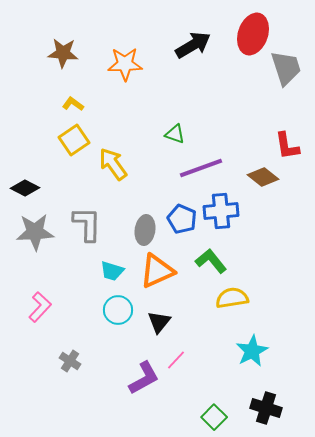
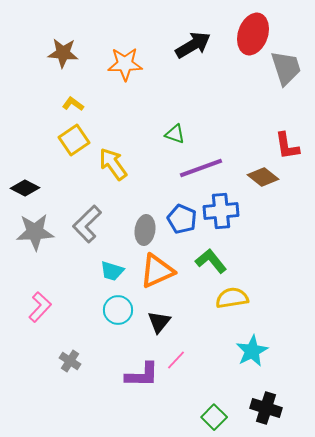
gray L-shape: rotated 135 degrees counterclockwise
purple L-shape: moved 2 px left, 3 px up; rotated 30 degrees clockwise
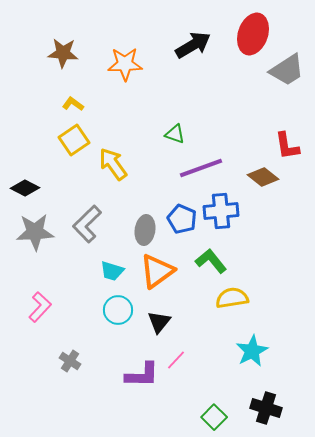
gray trapezoid: moved 1 px right, 2 px down; rotated 75 degrees clockwise
orange triangle: rotated 12 degrees counterclockwise
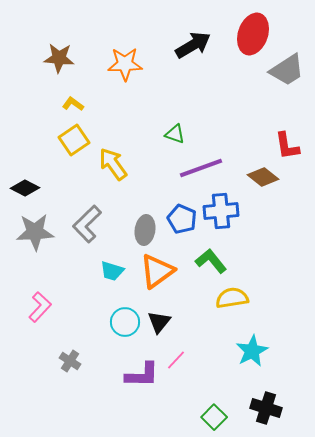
brown star: moved 4 px left, 5 px down
cyan circle: moved 7 px right, 12 px down
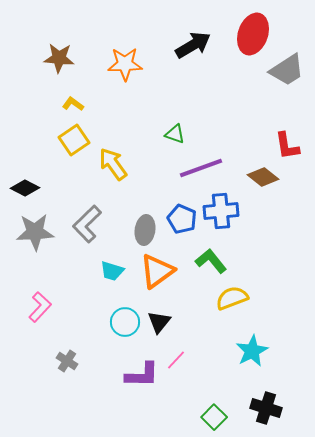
yellow semicircle: rotated 12 degrees counterclockwise
gray cross: moved 3 px left
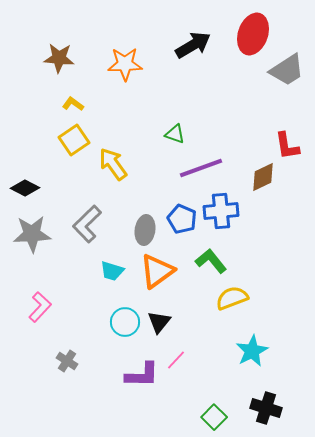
brown diamond: rotated 64 degrees counterclockwise
gray star: moved 3 px left, 2 px down
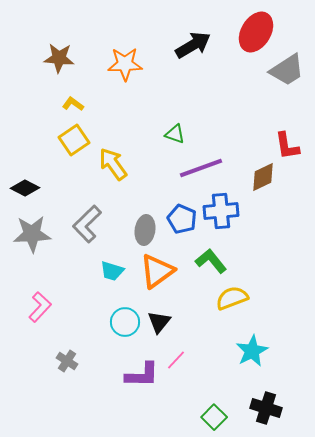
red ellipse: moved 3 px right, 2 px up; rotated 12 degrees clockwise
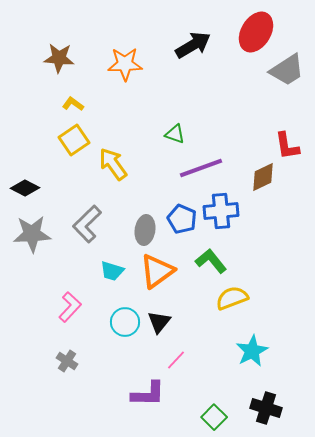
pink L-shape: moved 30 px right
purple L-shape: moved 6 px right, 19 px down
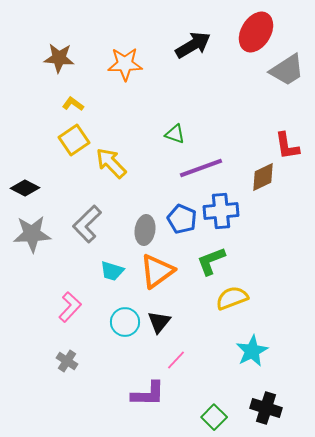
yellow arrow: moved 2 px left, 1 px up; rotated 8 degrees counterclockwise
green L-shape: rotated 72 degrees counterclockwise
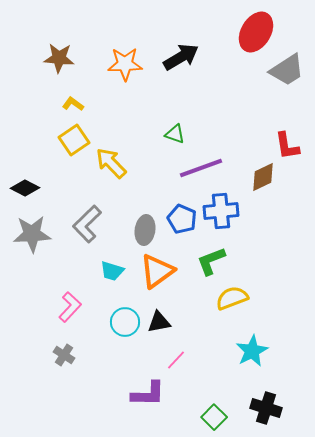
black arrow: moved 12 px left, 12 px down
black triangle: rotated 40 degrees clockwise
gray cross: moved 3 px left, 6 px up
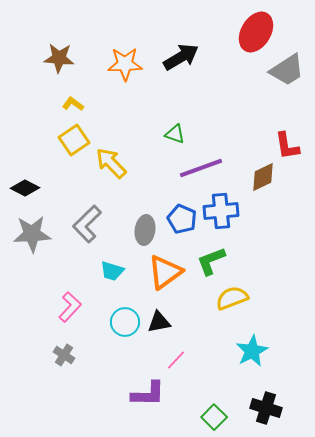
orange triangle: moved 8 px right, 1 px down
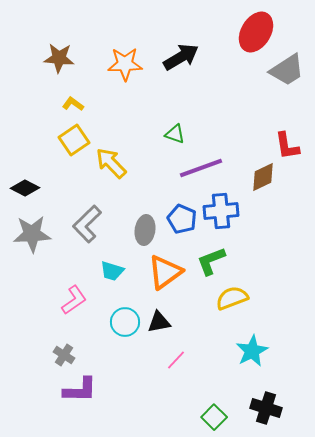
pink L-shape: moved 4 px right, 7 px up; rotated 12 degrees clockwise
purple L-shape: moved 68 px left, 4 px up
